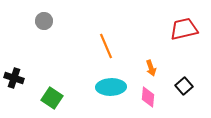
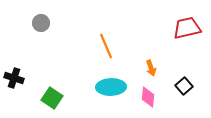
gray circle: moved 3 px left, 2 px down
red trapezoid: moved 3 px right, 1 px up
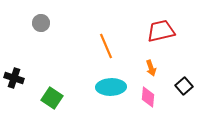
red trapezoid: moved 26 px left, 3 px down
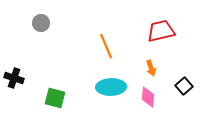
green square: moved 3 px right; rotated 20 degrees counterclockwise
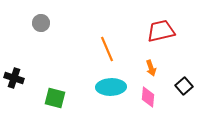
orange line: moved 1 px right, 3 px down
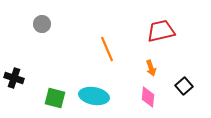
gray circle: moved 1 px right, 1 px down
cyan ellipse: moved 17 px left, 9 px down; rotated 12 degrees clockwise
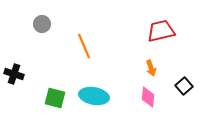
orange line: moved 23 px left, 3 px up
black cross: moved 4 px up
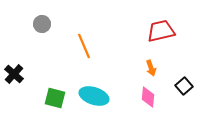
black cross: rotated 24 degrees clockwise
cyan ellipse: rotated 8 degrees clockwise
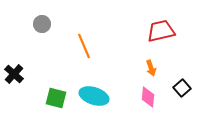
black square: moved 2 px left, 2 px down
green square: moved 1 px right
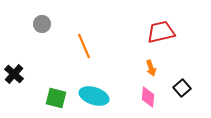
red trapezoid: moved 1 px down
